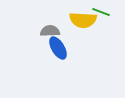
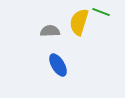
yellow semicircle: moved 4 px left, 2 px down; rotated 104 degrees clockwise
blue ellipse: moved 17 px down
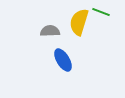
blue ellipse: moved 5 px right, 5 px up
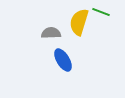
gray semicircle: moved 1 px right, 2 px down
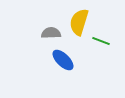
green line: moved 29 px down
blue ellipse: rotated 15 degrees counterclockwise
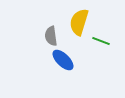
gray semicircle: moved 3 px down; rotated 96 degrees counterclockwise
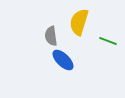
green line: moved 7 px right
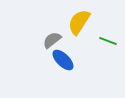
yellow semicircle: rotated 16 degrees clockwise
gray semicircle: moved 1 px right, 4 px down; rotated 60 degrees clockwise
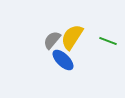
yellow semicircle: moved 7 px left, 15 px down
gray semicircle: rotated 12 degrees counterclockwise
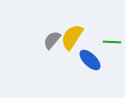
green line: moved 4 px right, 1 px down; rotated 18 degrees counterclockwise
blue ellipse: moved 27 px right
